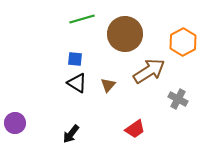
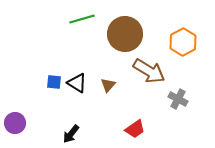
blue square: moved 21 px left, 23 px down
brown arrow: rotated 64 degrees clockwise
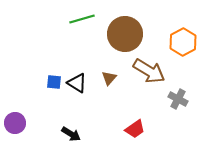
brown triangle: moved 1 px right, 7 px up
black arrow: rotated 96 degrees counterclockwise
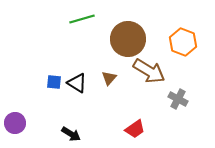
brown circle: moved 3 px right, 5 px down
orange hexagon: rotated 12 degrees counterclockwise
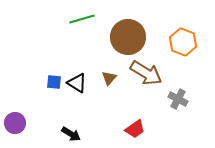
brown circle: moved 2 px up
brown arrow: moved 3 px left, 2 px down
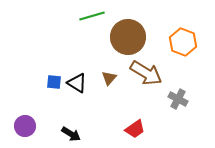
green line: moved 10 px right, 3 px up
purple circle: moved 10 px right, 3 px down
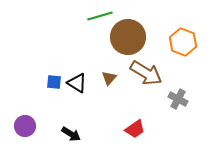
green line: moved 8 px right
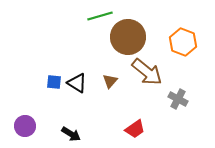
brown arrow: moved 1 px right, 1 px up; rotated 8 degrees clockwise
brown triangle: moved 1 px right, 3 px down
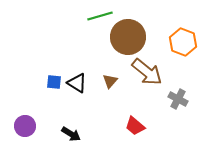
red trapezoid: moved 3 px up; rotated 75 degrees clockwise
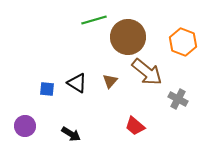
green line: moved 6 px left, 4 px down
blue square: moved 7 px left, 7 px down
